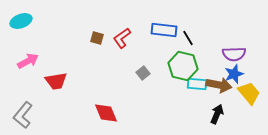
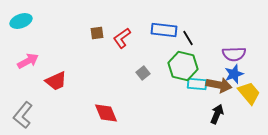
brown square: moved 5 px up; rotated 24 degrees counterclockwise
red trapezoid: rotated 15 degrees counterclockwise
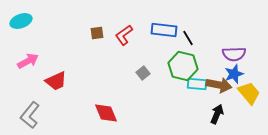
red L-shape: moved 2 px right, 3 px up
gray L-shape: moved 7 px right
